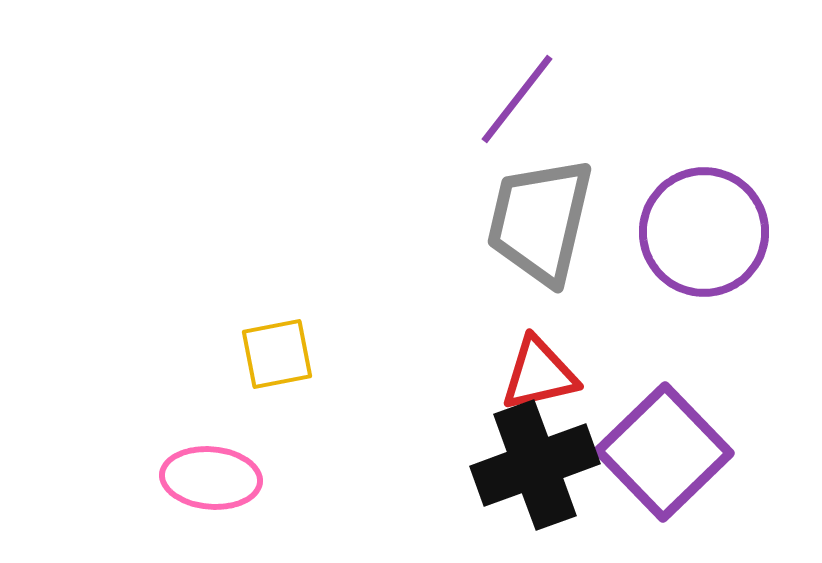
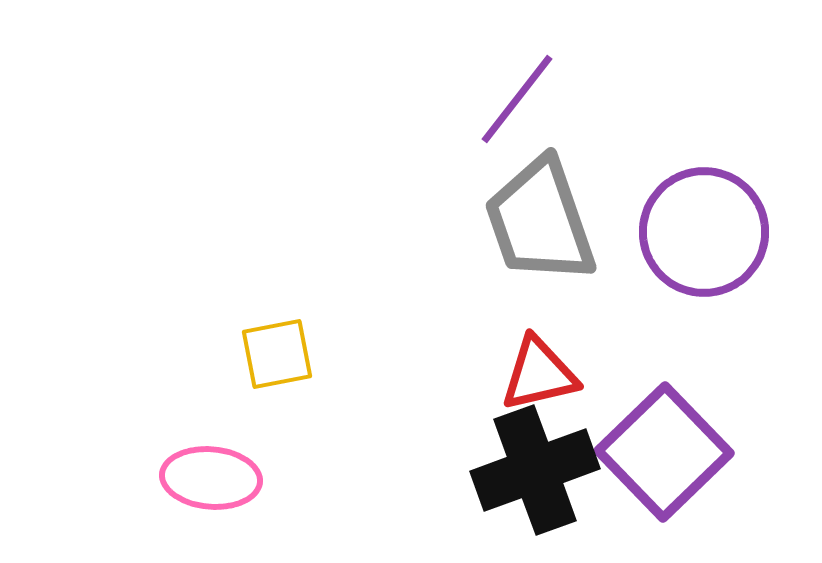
gray trapezoid: rotated 32 degrees counterclockwise
black cross: moved 5 px down
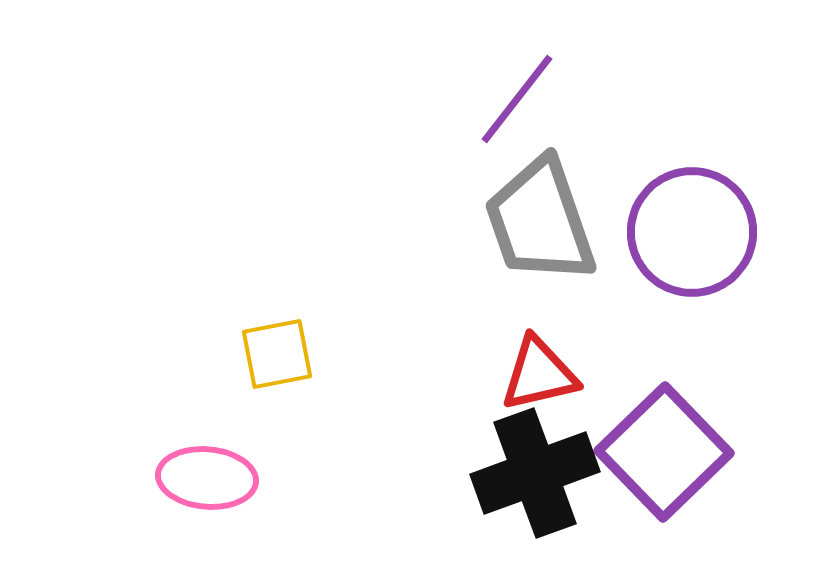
purple circle: moved 12 px left
black cross: moved 3 px down
pink ellipse: moved 4 px left
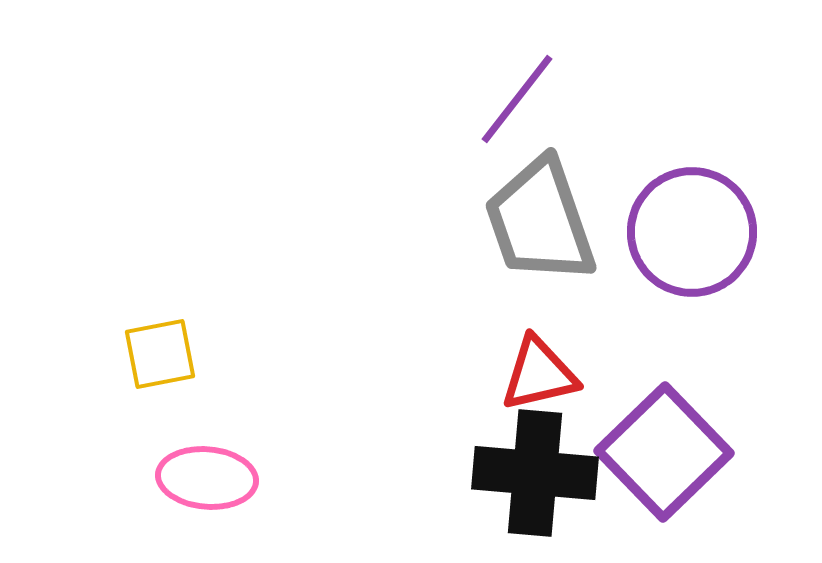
yellow square: moved 117 px left
black cross: rotated 25 degrees clockwise
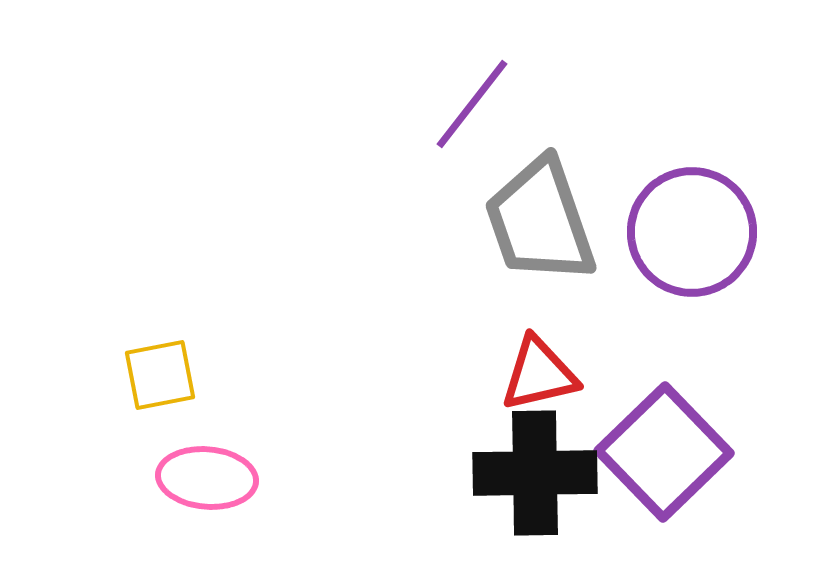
purple line: moved 45 px left, 5 px down
yellow square: moved 21 px down
black cross: rotated 6 degrees counterclockwise
